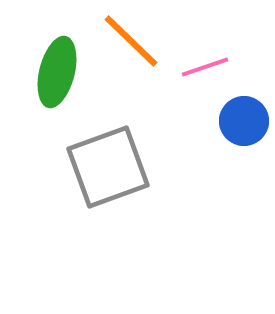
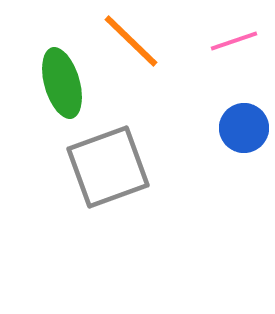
pink line: moved 29 px right, 26 px up
green ellipse: moved 5 px right, 11 px down; rotated 30 degrees counterclockwise
blue circle: moved 7 px down
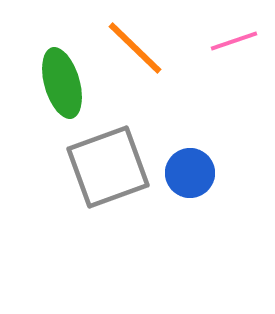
orange line: moved 4 px right, 7 px down
blue circle: moved 54 px left, 45 px down
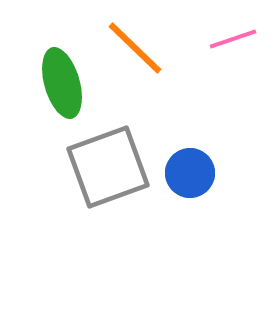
pink line: moved 1 px left, 2 px up
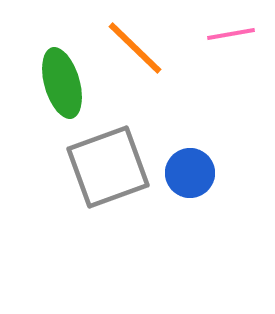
pink line: moved 2 px left, 5 px up; rotated 9 degrees clockwise
